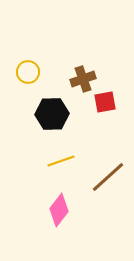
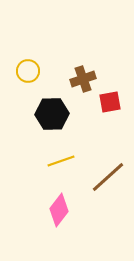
yellow circle: moved 1 px up
red square: moved 5 px right
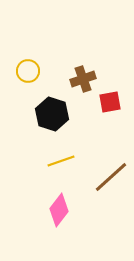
black hexagon: rotated 20 degrees clockwise
brown line: moved 3 px right
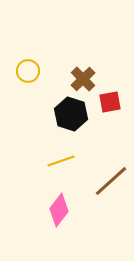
brown cross: rotated 25 degrees counterclockwise
black hexagon: moved 19 px right
brown line: moved 4 px down
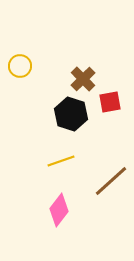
yellow circle: moved 8 px left, 5 px up
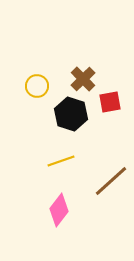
yellow circle: moved 17 px right, 20 px down
